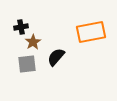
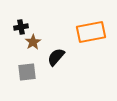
gray square: moved 8 px down
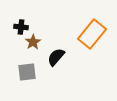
black cross: rotated 16 degrees clockwise
orange rectangle: moved 1 px right, 2 px down; rotated 40 degrees counterclockwise
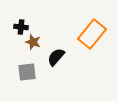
brown star: rotated 21 degrees counterclockwise
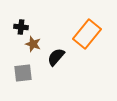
orange rectangle: moved 5 px left
brown star: moved 2 px down
gray square: moved 4 px left, 1 px down
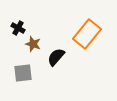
black cross: moved 3 px left, 1 px down; rotated 24 degrees clockwise
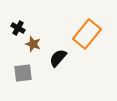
black semicircle: moved 2 px right, 1 px down
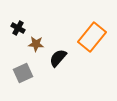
orange rectangle: moved 5 px right, 3 px down
brown star: moved 3 px right; rotated 14 degrees counterclockwise
gray square: rotated 18 degrees counterclockwise
